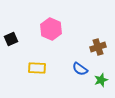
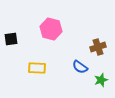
pink hexagon: rotated 10 degrees counterclockwise
black square: rotated 16 degrees clockwise
blue semicircle: moved 2 px up
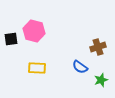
pink hexagon: moved 17 px left, 2 px down
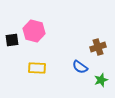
black square: moved 1 px right, 1 px down
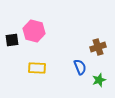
blue semicircle: rotated 147 degrees counterclockwise
green star: moved 2 px left
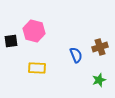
black square: moved 1 px left, 1 px down
brown cross: moved 2 px right
blue semicircle: moved 4 px left, 12 px up
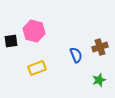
yellow rectangle: rotated 24 degrees counterclockwise
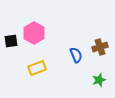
pink hexagon: moved 2 px down; rotated 15 degrees clockwise
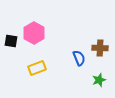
black square: rotated 16 degrees clockwise
brown cross: moved 1 px down; rotated 21 degrees clockwise
blue semicircle: moved 3 px right, 3 px down
